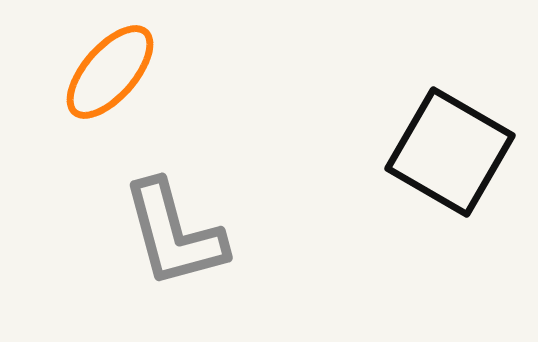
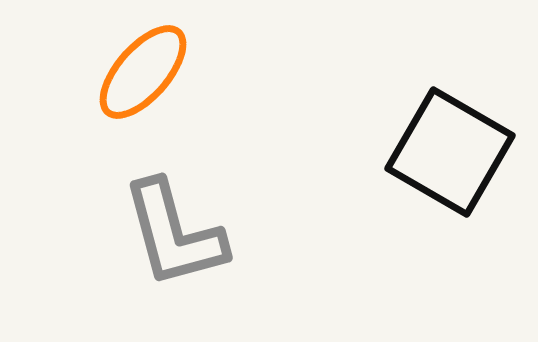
orange ellipse: moved 33 px right
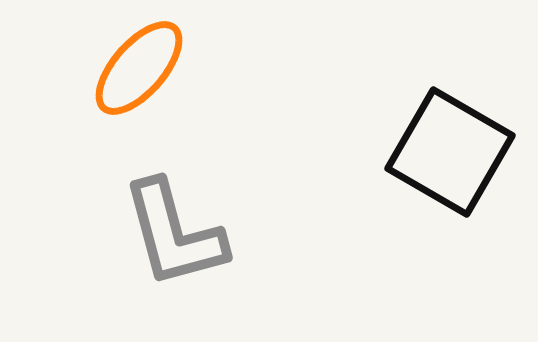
orange ellipse: moved 4 px left, 4 px up
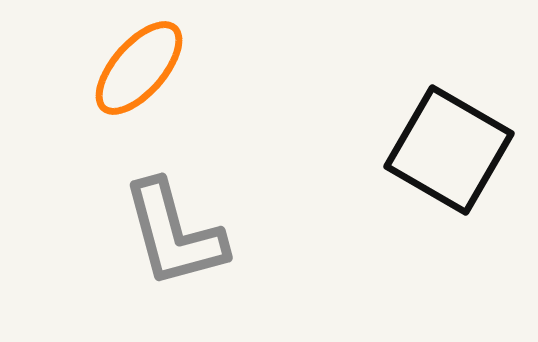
black square: moved 1 px left, 2 px up
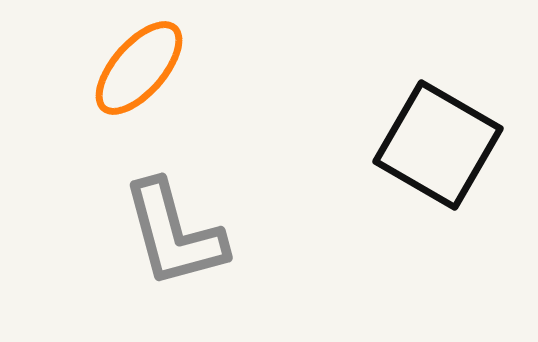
black square: moved 11 px left, 5 px up
